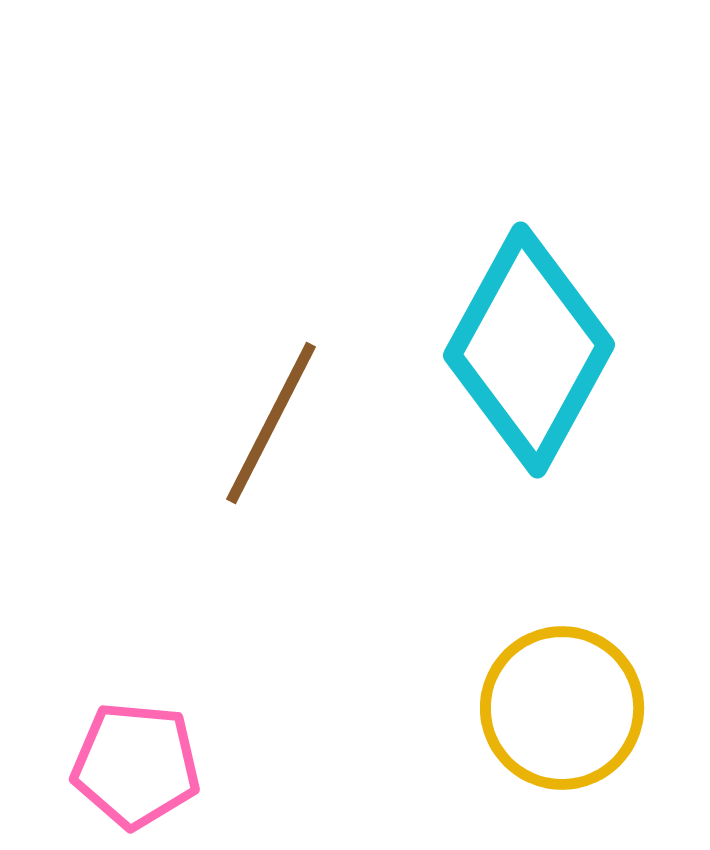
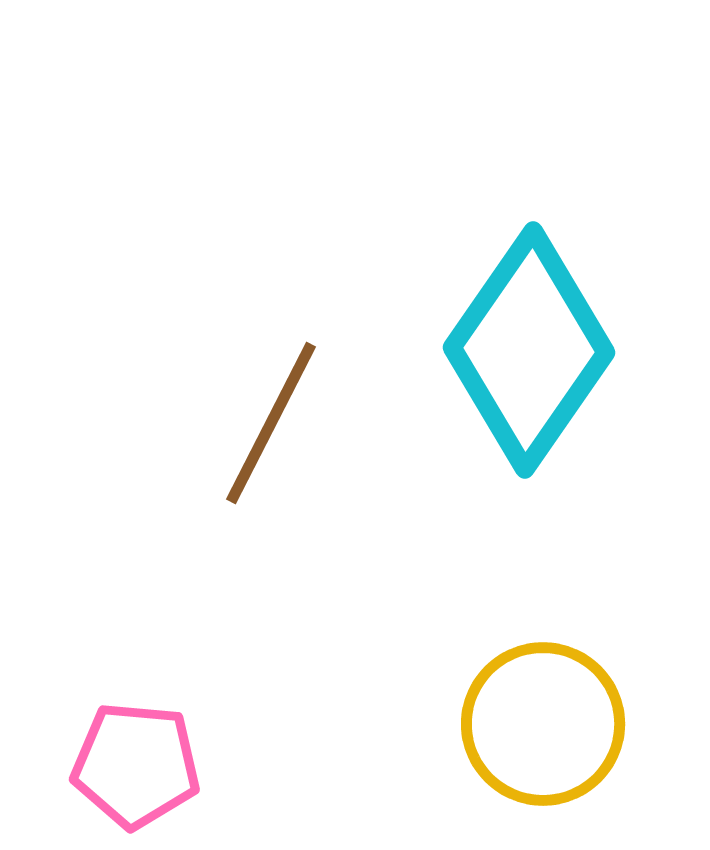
cyan diamond: rotated 6 degrees clockwise
yellow circle: moved 19 px left, 16 px down
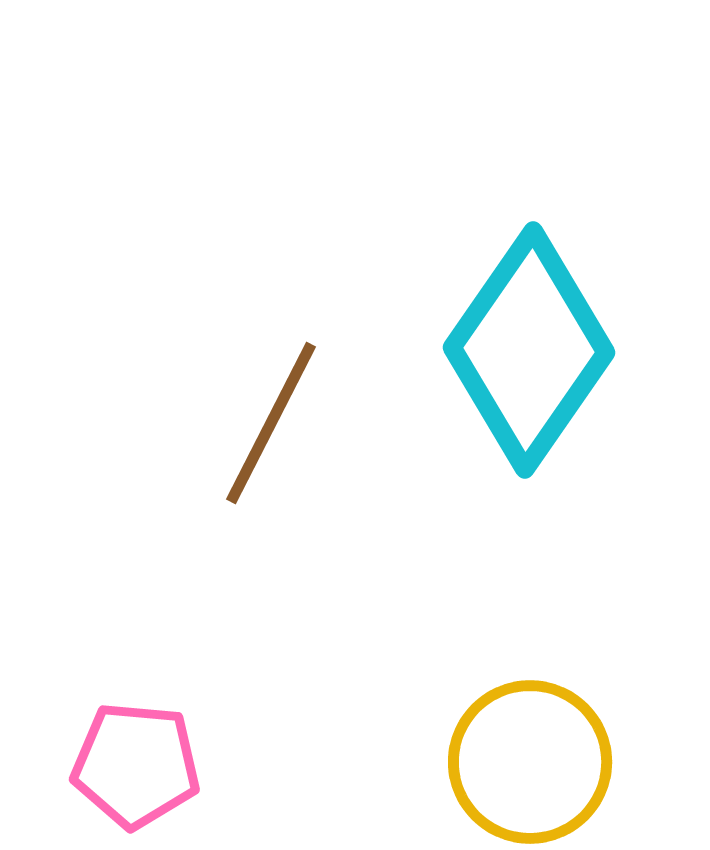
yellow circle: moved 13 px left, 38 px down
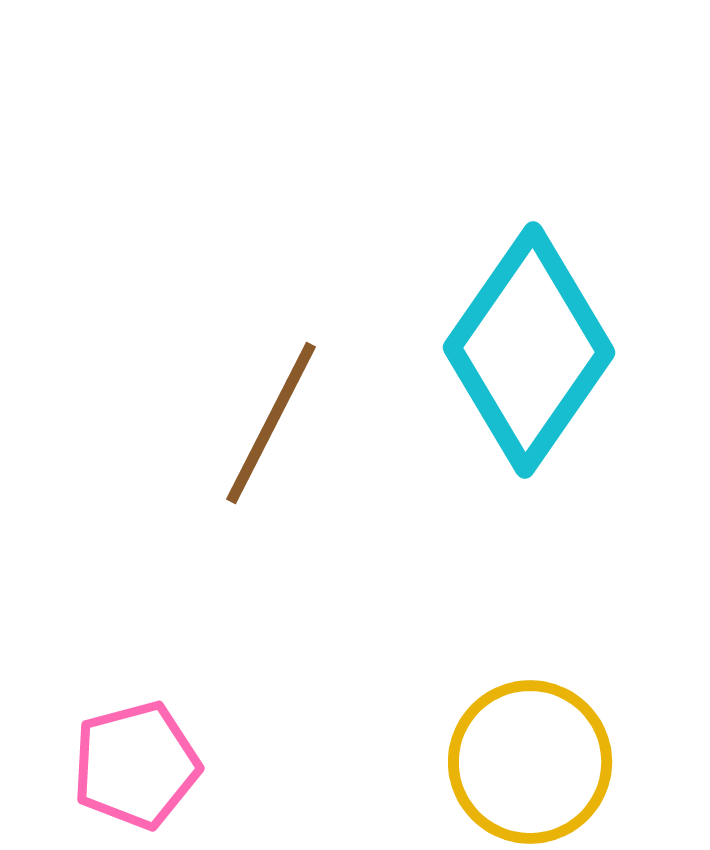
pink pentagon: rotated 20 degrees counterclockwise
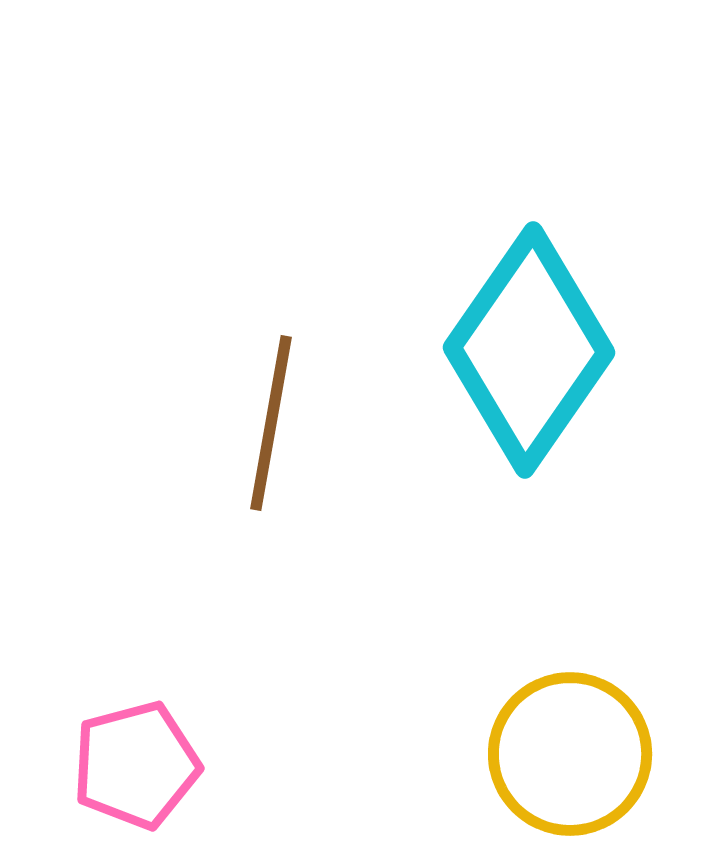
brown line: rotated 17 degrees counterclockwise
yellow circle: moved 40 px right, 8 px up
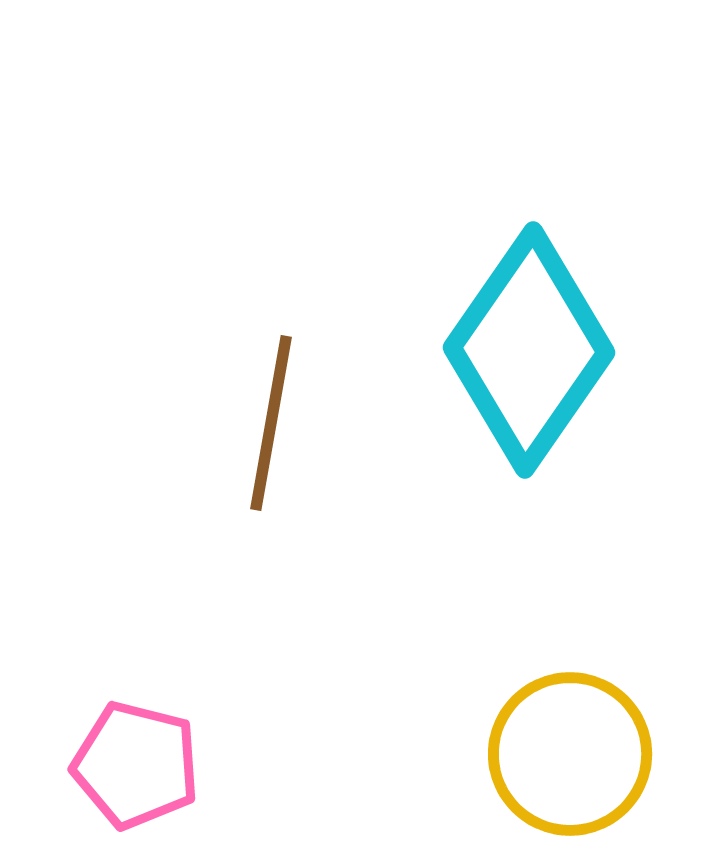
pink pentagon: rotated 29 degrees clockwise
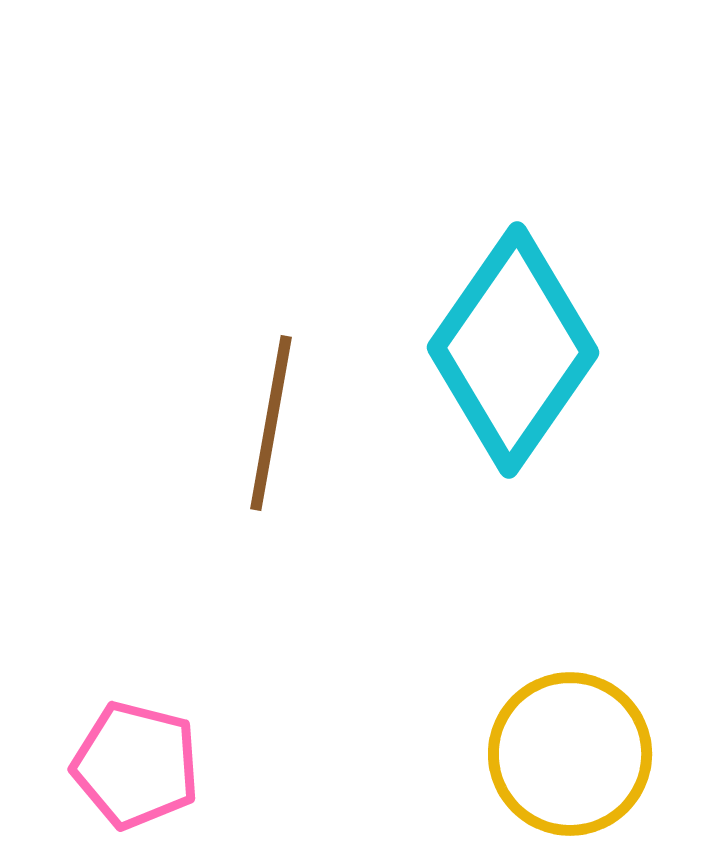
cyan diamond: moved 16 px left
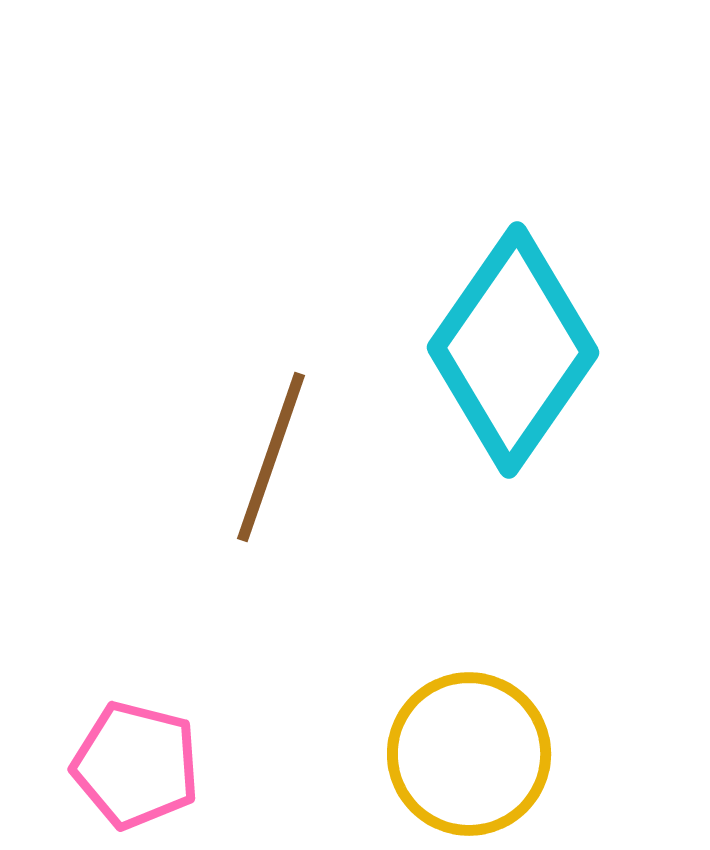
brown line: moved 34 px down; rotated 9 degrees clockwise
yellow circle: moved 101 px left
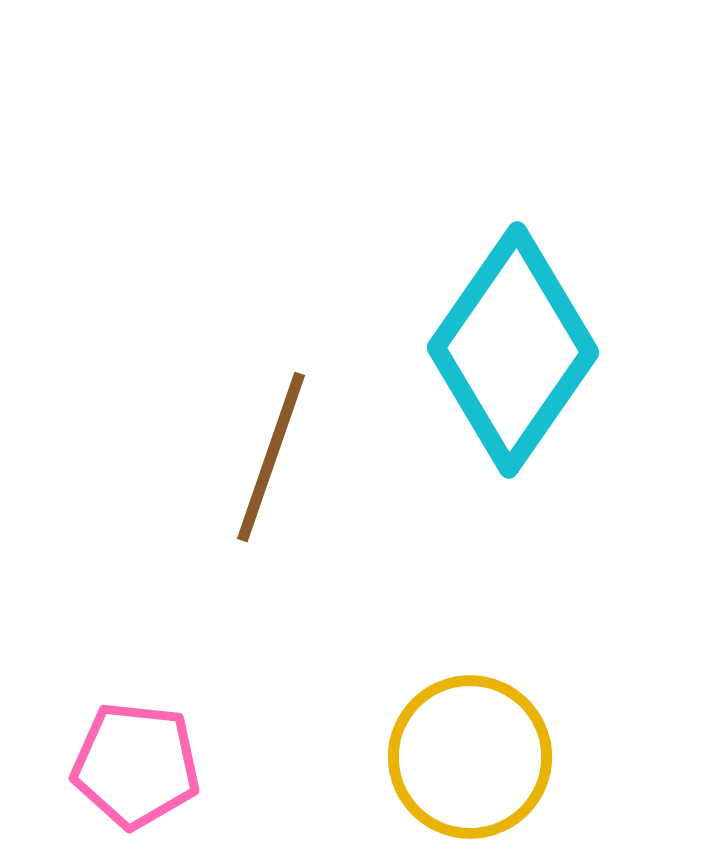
yellow circle: moved 1 px right, 3 px down
pink pentagon: rotated 8 degrees counterclockwise
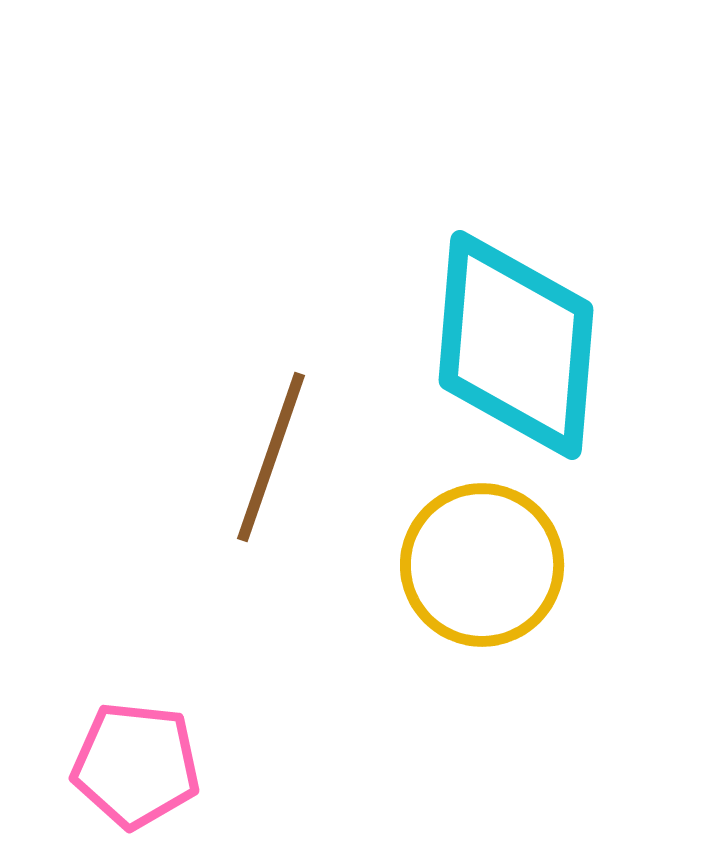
cyan diamond: moved 3 px right, 5 px up; rotated 30 degrees counterclockwise
yellow circle: moved 12 px right, 192 px up
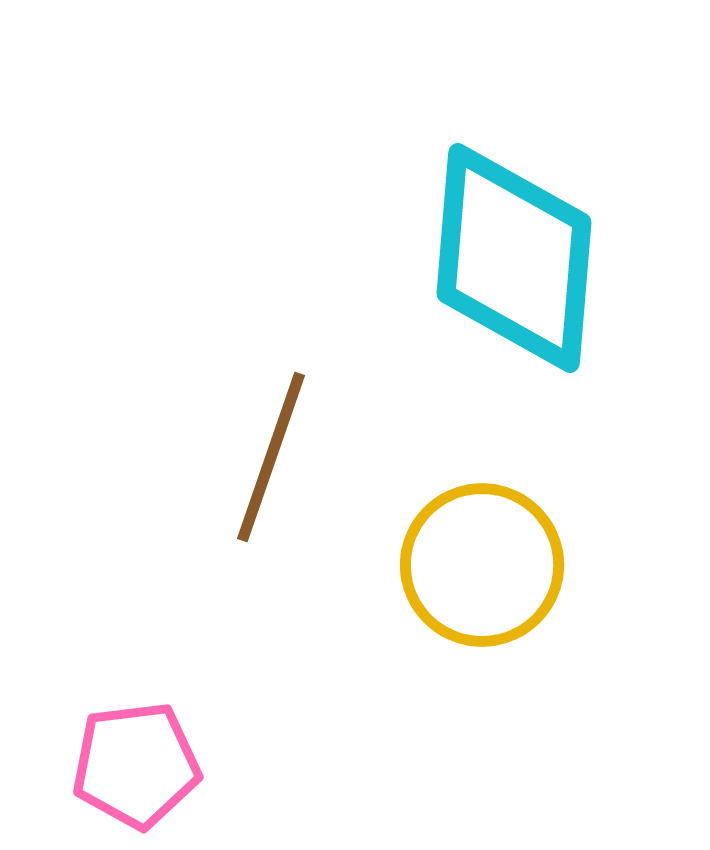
cyan diamond: moved 2 px left, 87 px up
pink pentagon: rotated 13 degrees counterclockwise
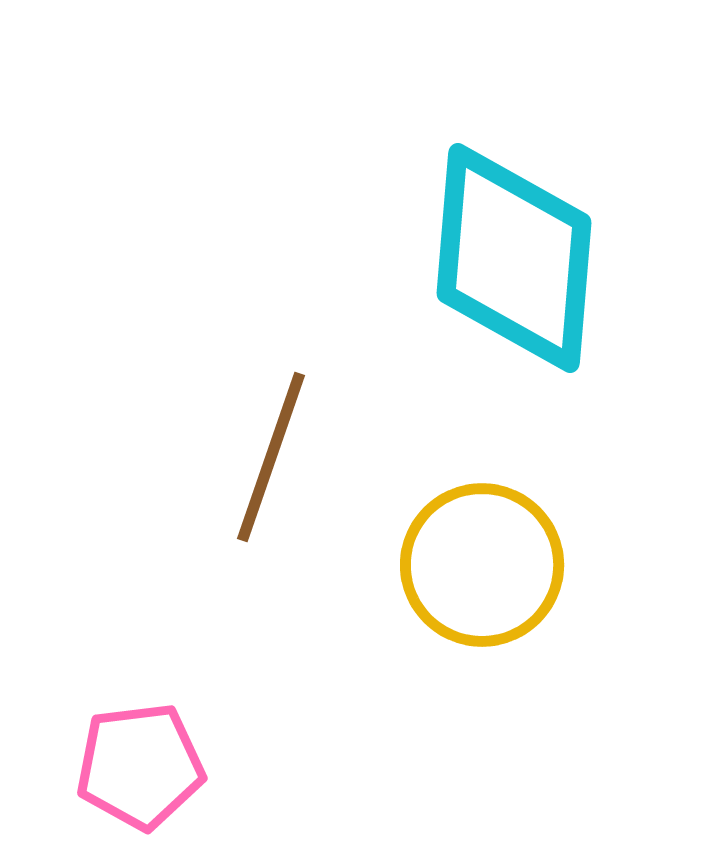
pink pentagon: moved 4 px right, 1 px down
